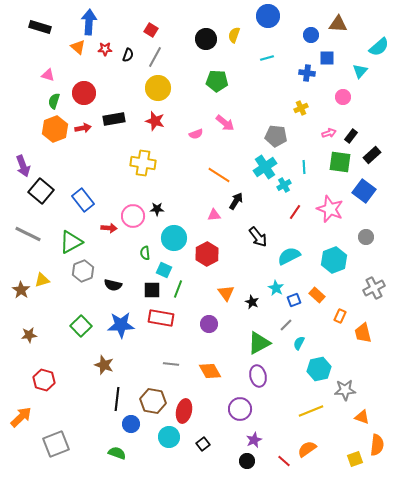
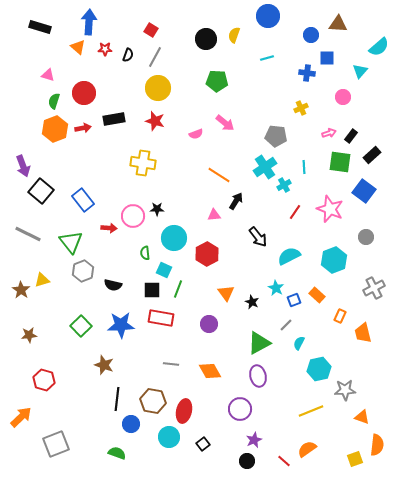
green triangle at (71, 242): rotated 40 degrees counterclockwise
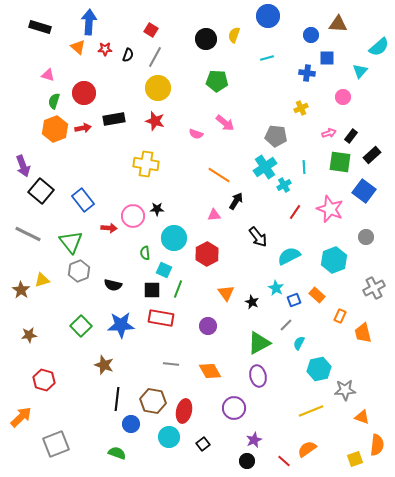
pink semicircle at (196, 134): rotated 40 degrees clockwise
yellow cross at (143, 163): moved 3 px right, 1 px down
gray hexagon at (83, 271): moved 4 px left
purple circle at (209, 324): moved 1 px left, 2 px down
purple circle at (240, 409): moved 6 px left, 1 px up
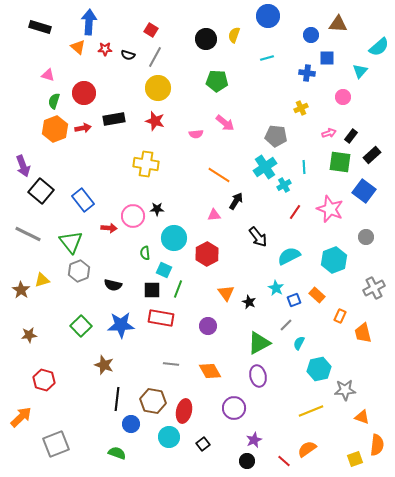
black semicircle at (128, 55): rotated 88 degrees clockwise
pink semicircle at (196, 134): rotated 24 degrees counterclockwise
black star at (252, 302): moved 3 px left
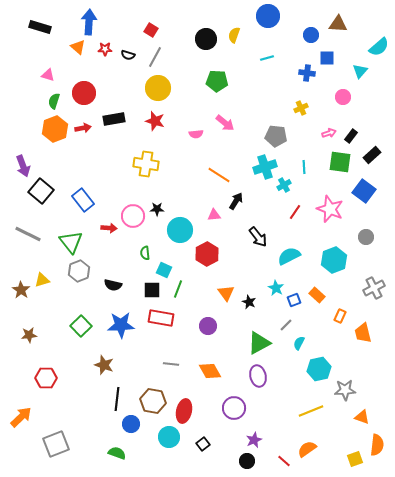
cyan cross at (265, 167): rotated 15 degrees clockwise
cyan circle at (174, 238): moved 6 px right, 8 px up
red hexagon at (44, 380): moved 2 px right, 2 px up; rotated 15 degrees counterclockwise
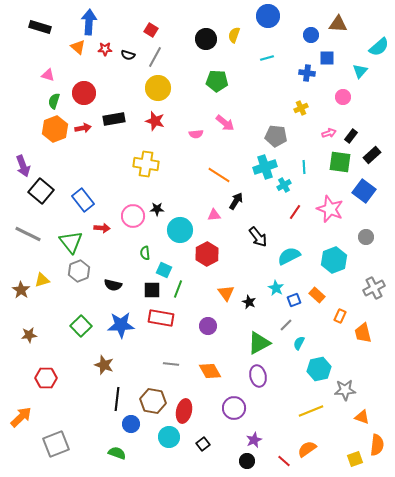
red arrow at (109, 228): moved 7 px left
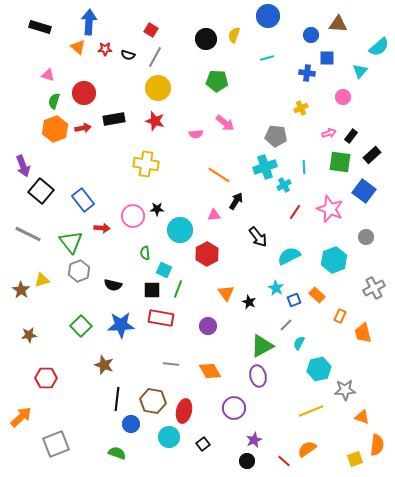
green triangle at (259, 343): moved 3 px right, 3 px down
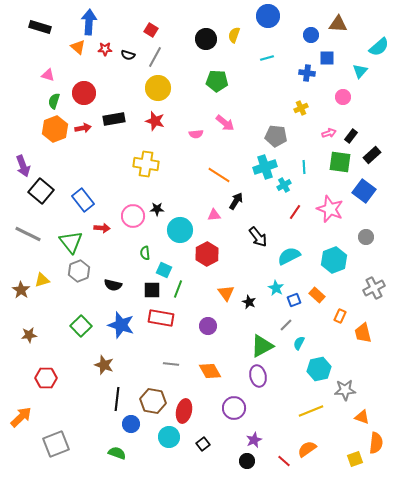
blue star at (121, 325): rotated 20 degrees clockwise
orange semicircle at (377, 445): moved 1 px left, 2 px up
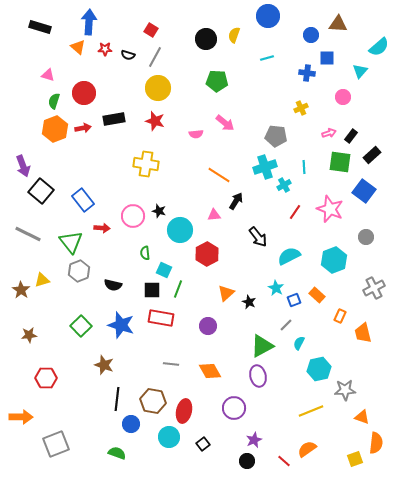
black star at (157, 209): moved 2 px right, 2 px down; rotated 16 degrees clockwise
orange triangle at (226, 293): rotated 24 degrees clockwise
orange arrow at (21, 417): rotated 45 degrees clockwise
